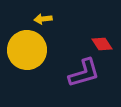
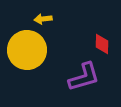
red diamond: rotated 35 degrees clockwise
purple L-shape: moved 4 px down
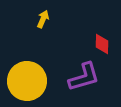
yellow arrow: rotated 120 degrees clockwise
yellow circle: moved 31 px down
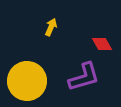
yellow arrow: moved 8 px right, 8 px down
red diamond: rotated 30 degrees counterclockwise
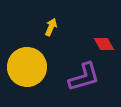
red diamond: moved 2 px right
yellow circle: moved 14 px up
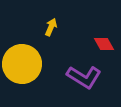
yellow circle: moved 5 px left, 3 px up
purple L-shape: rotated 48 degrees clockwise
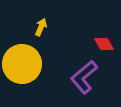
yellow arrow: moved 10 px left
purple L-shape: rotated 108 degrees clockwise
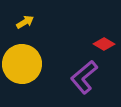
yellow arrow: moved 16 px left, 5 px up; rotated 36 degrees clockwise
red diamond: rotated 30 degrees counterclockwise
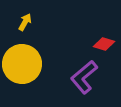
yellow arrow: rotated 30 degrees counterclockwise
red diamond: rotated 15 degrees counterclockwise
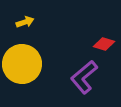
yellow arrow: rotated 42 degrees clockwise
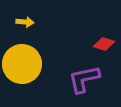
yellow arrow: rotated 24 degrees clockwise
purple L-shape: moved 2 px down; rotated 28 degrees clockwise
